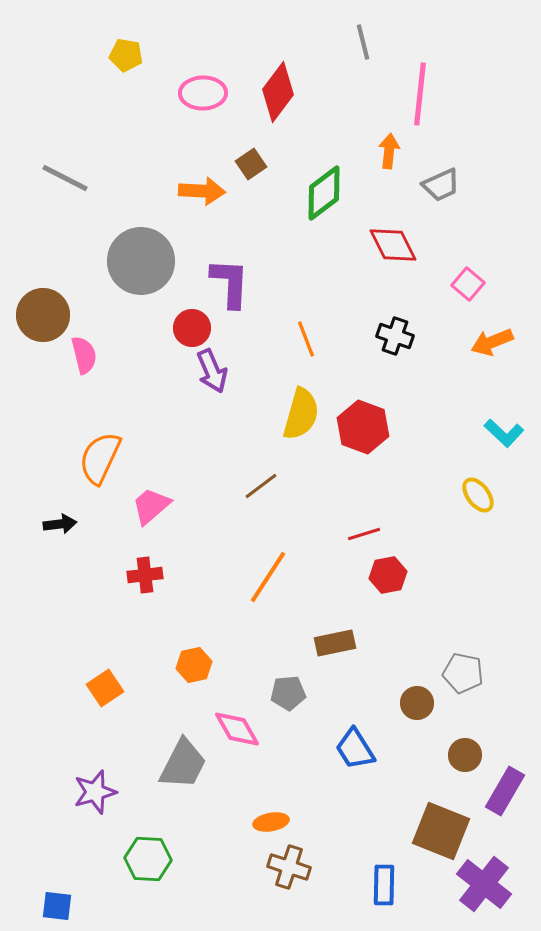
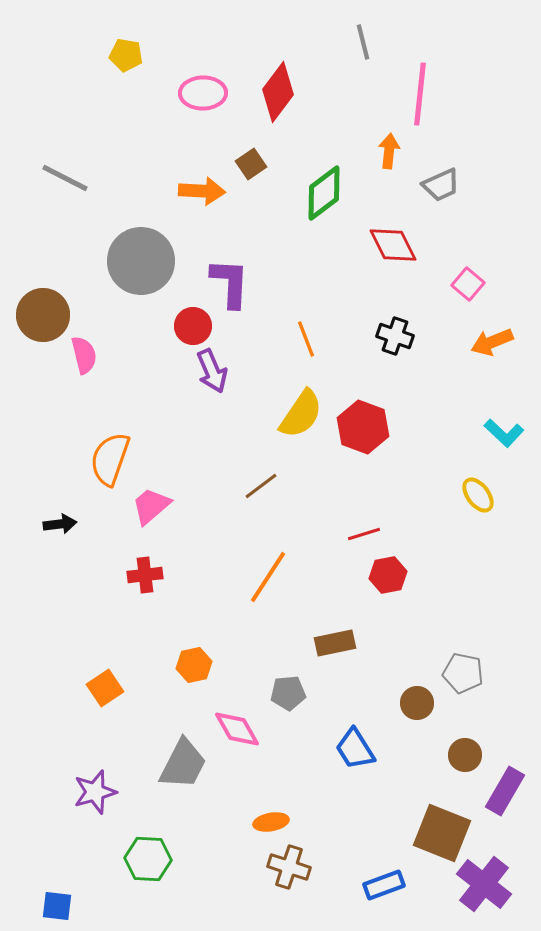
red circle at (192, 328): moved 1 px right, 2 px up
yellow semicircle at (301, 414): rotated 18 degrees clockwise
orange semicircle at (100, 458): moved 10 px right, 1 px down; rotated 6 degrees counterclockwise
brown square at (441, 831): moved 1 px right, 2 px down
blue rectangle at (384, 885): rotated 69 degrees clockwise
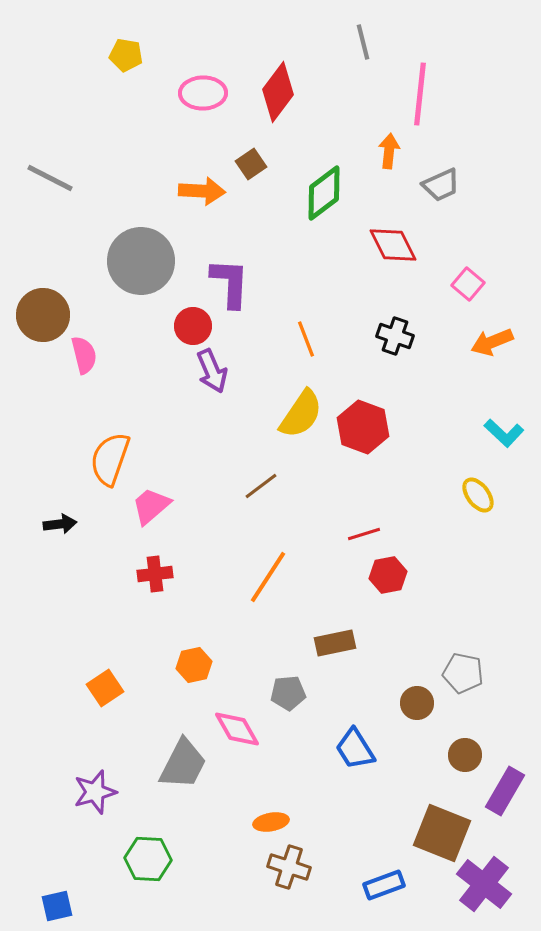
gray line at (65, 178): moved 15 px left
red cross at (145, 575): moved 10 px right, 1 px up
blue square at (57, 906): rotated 20 degrees counterclockwise
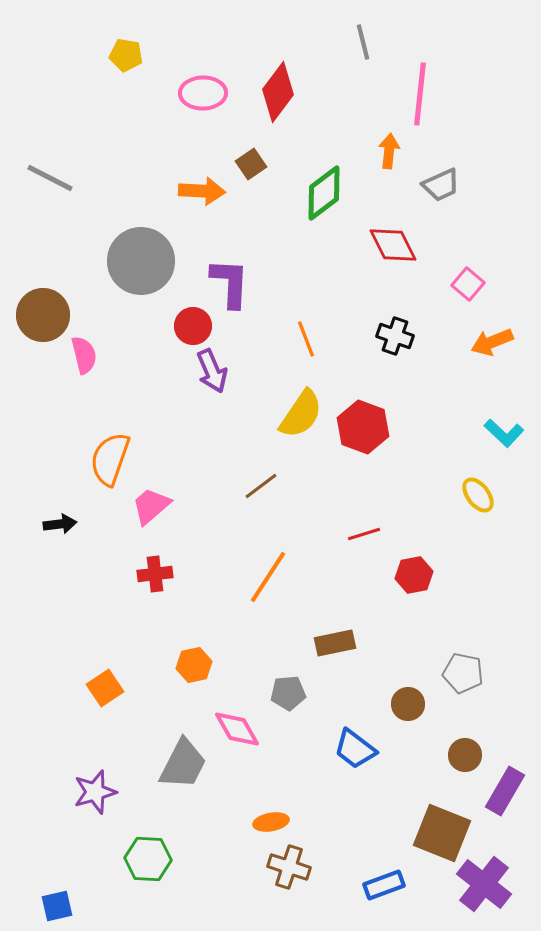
red hexagon at (388, 575): moved 26 px right
brown circle at (417, 703): moved 9 px left, 1 px down
blue trapezoid at (355, 749): rotated 21 degrees counterclockwise
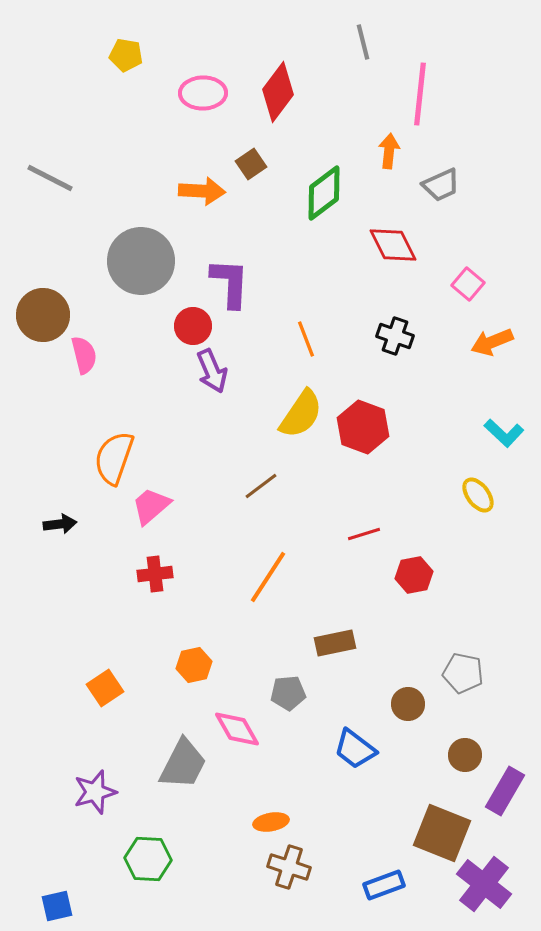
orange semicircle at (110, 459): moved 4 px right, 1 px up
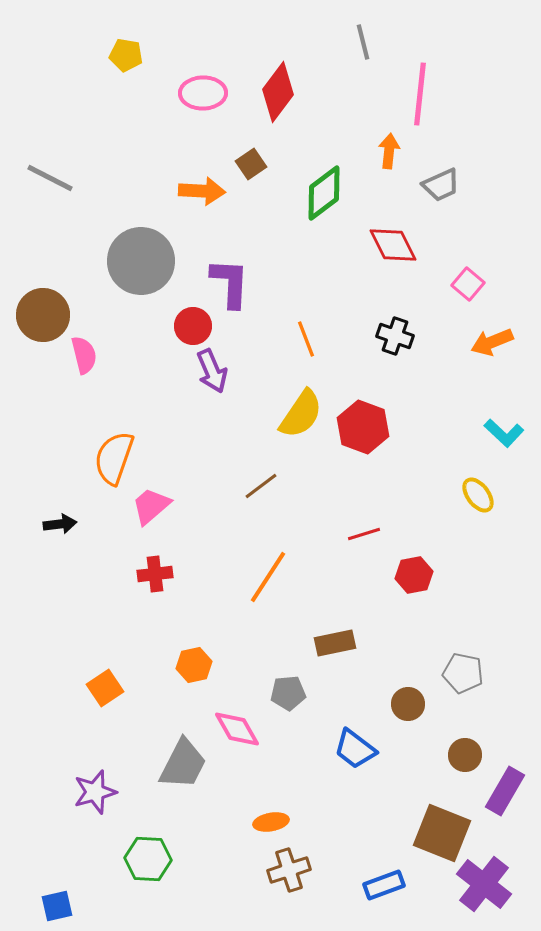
brown cross at (289, 867): moved 3 px down; rotated 36 degrees counterclockwise
